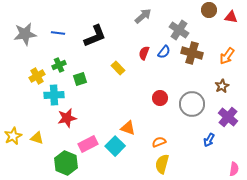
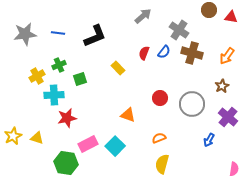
orange triangle: moved 13 px up
orange semicircle: moved 4 px up
green hexagon: rotated 15 degrees counterclockwise
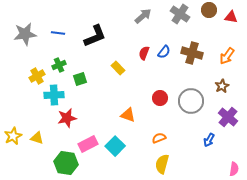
gray cross: moved 1 px right, 16 px up
gray circle: moved 1 px left, 3 px up
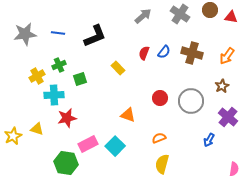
brown circle: moved 1 px right
yellow triangle: moved 9 px up
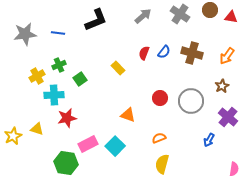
black L-shape: moved 1 px right, 16 px up
green square: rotated 16 degrees counterclockwise
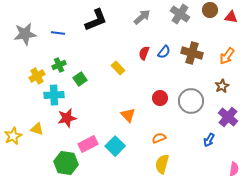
gray arrow: moved 1 px left, 1 px down
orange triangle: rotated 28 degrees clockwise
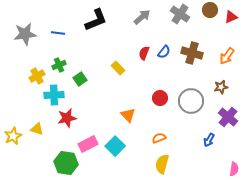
red triangle: rotated 32 degrees counterclockwise
brown star: moved 1 px left, 1 px down; rotated 16 degrees clockwise
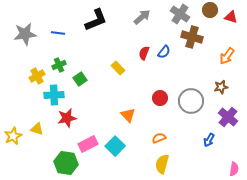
red triangle: rotated 40 degrees clockwise
brown cross: moved 16 px up
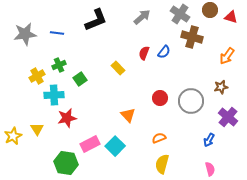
blue line: moved 1 px left
yellow triangle: rotated 40 degrees clockwise
pink rectangle: moved 2 px right
pink semicircle: moved 24 px left; rotated 24 degrees counterclockwise
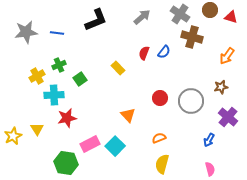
gray star: moved 1 px right, 2 px up
